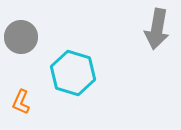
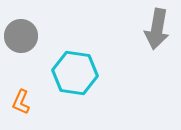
gray circle: moved 1 px up
cyan hexagon: moved 2 px right; rotated 9 degrees counterclockwise
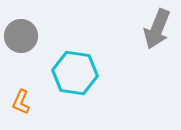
gray arrow: rotated 12 degrees clockwise
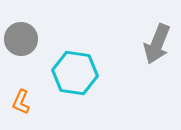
gray arrow: moved 15 px down
gray circle: moved 3 px down
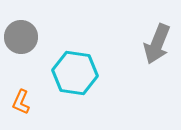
gray circle: moved 2 px up
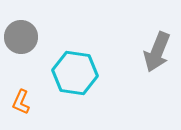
gray arrow: moved 8 px down
